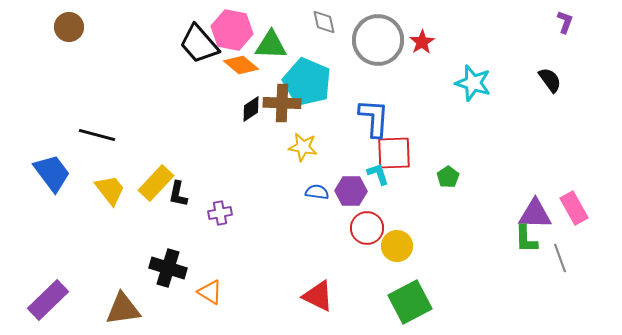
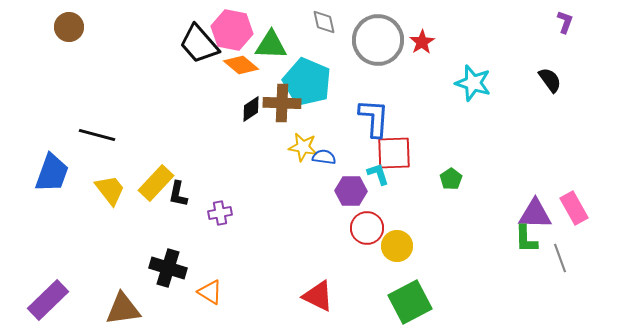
blue trapezoid: rotated 57 degrees clockwise
green pentagon: moved 3 px right, 2 px down
blue semicircle: moved 7 px right, 35 px up
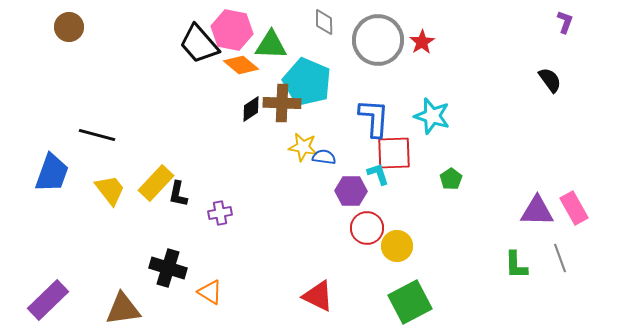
gray diamond: rotated 12 degrees clockwise
cyan star: moved 41 px left, 33 px down
purple triangle: moved 2 px right, 3 px up
green L-shape: moved 10 px left, 26 px down
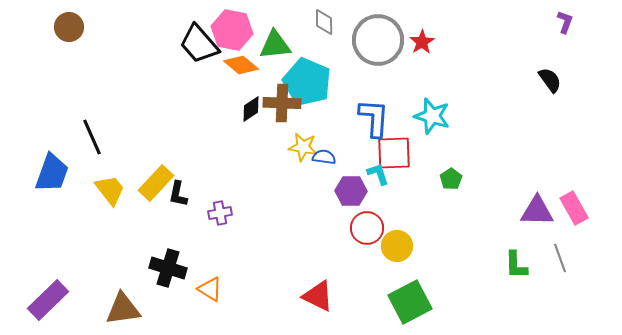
green triangle: moved 4 px right; rotated 8 degrees counterclockwise
black line: moved 5 px left, 2 px down; rotated 51 degrees clockwise
orange triangle: moved 3 px up
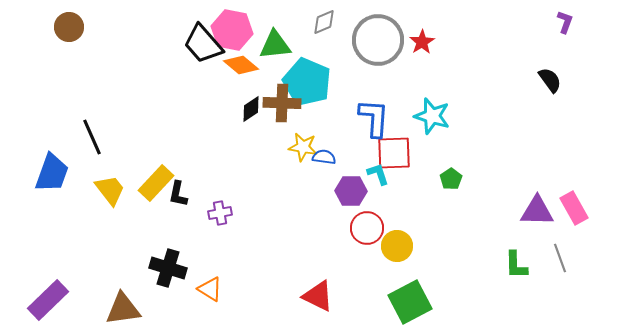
gray diamond: rotated 68 degrees clockwise
black trapezoid: moved 4 px right
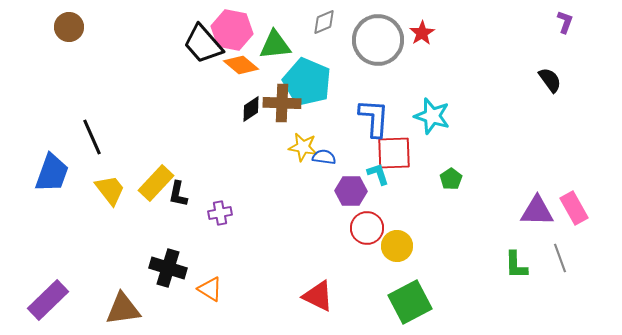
red star: moved 9 px up
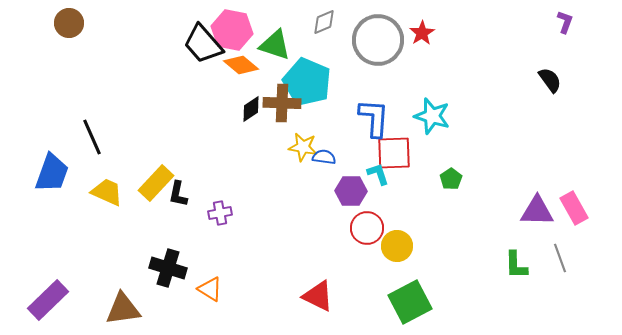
brown circle: moved 4 px up
green triangle: rotated 24 degrees clockwise
yellow trapezoid: moved 3 px left, 2 px down; rotated 28 degrees counterclockwise
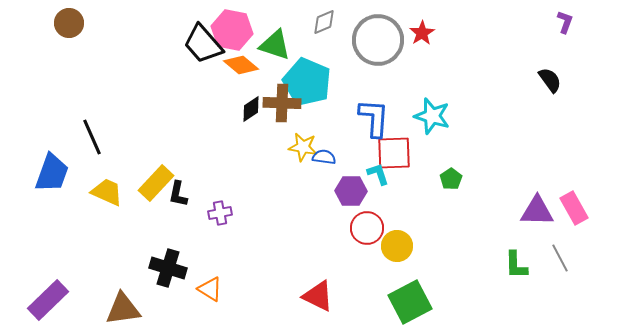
gray line: rotated 8 degrees counterclockwise
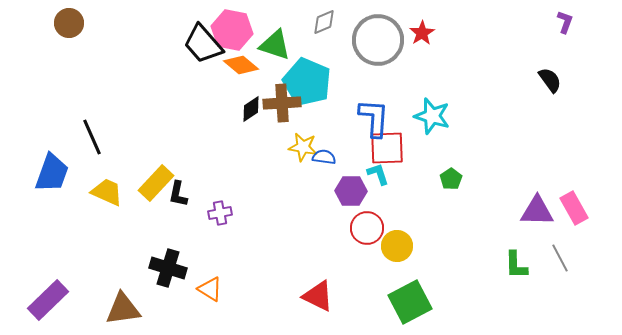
brown cross: rotated 6 degrees counterclockwise
red square: moved 7 px left, 5 px up
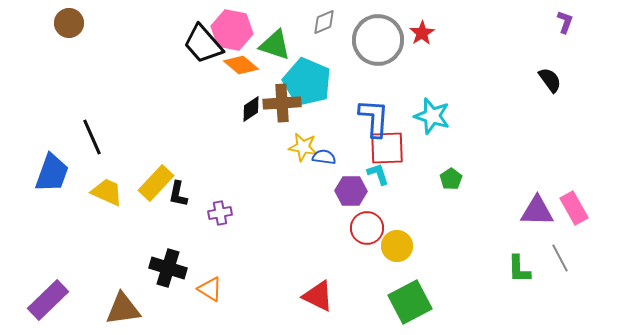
green L-shape: moved 3 px right, 4 px down
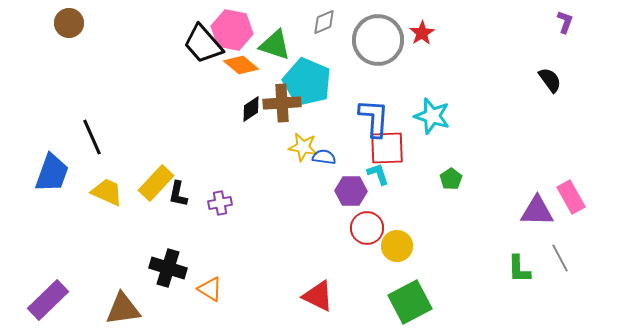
pink rectangle: moved 3 px left, 11 px up
purple cross: moved 10 px up
